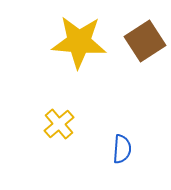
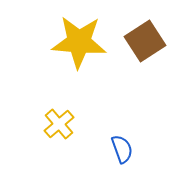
blue semicircle: rotated 24 degrees counterclockwise
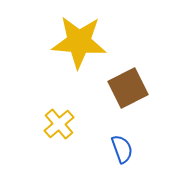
brown square: moved 17 px left, 47 px down; rotated 6 degrees clockwise
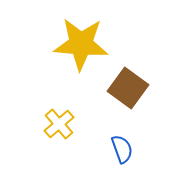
yellow star: moved 2 px right, 2 px down
brown square: rotated 27 degrees counterclockwise
